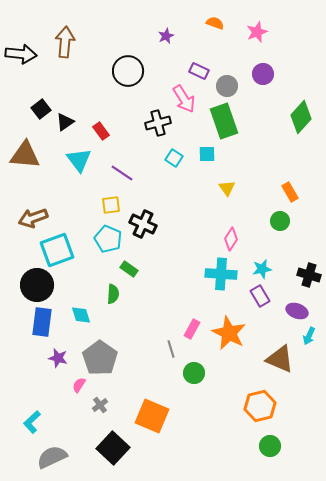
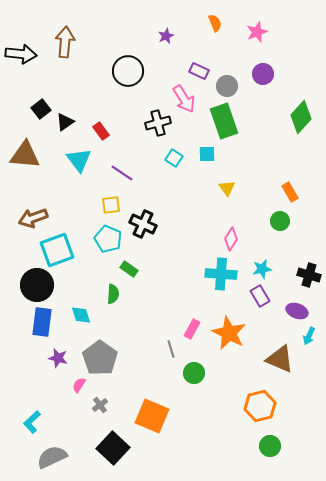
orange semicircle at (215, 23): rotated 48 degrees clockwise
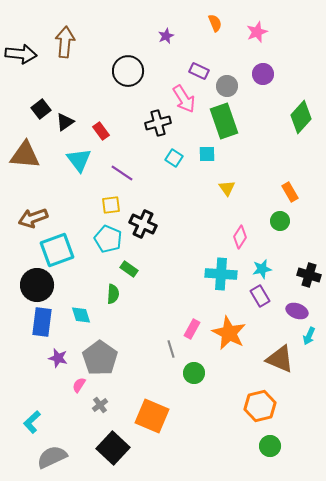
pink diamond at (231, 239): moved 9 px right, 2 px up
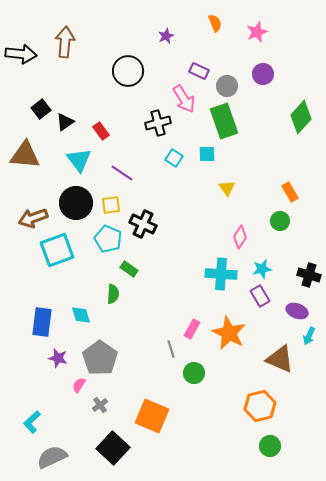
black circle at (37, 285): moved 39 px right, 82 px up
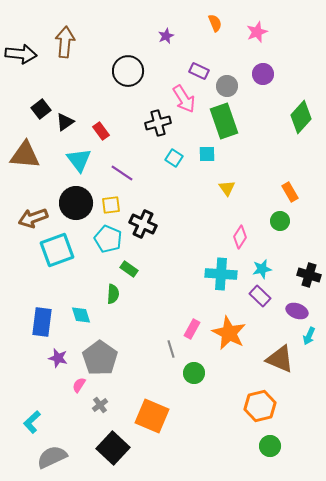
purple rectangle at (260, 296): rotated 15 degrees counterclockwise
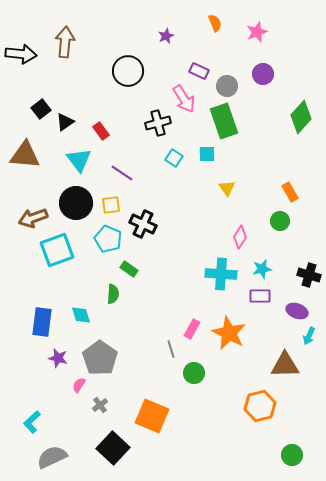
purple rectangle at (260, 296): rotated 45 degrees counterclockwise
brown triangle at (280, 359): moved 5 px right, 6 px down; rotated 24 degrees counterclockwise
green circle at (270, 446): moved 22 px right, 9 px down
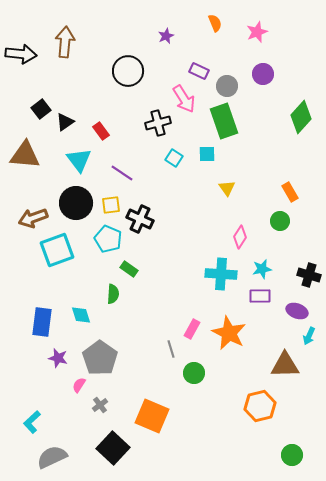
black cross at (143, 224): moved 3 px left, 5 px up
